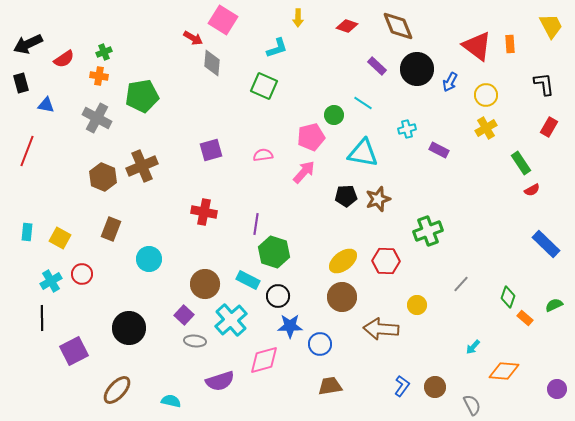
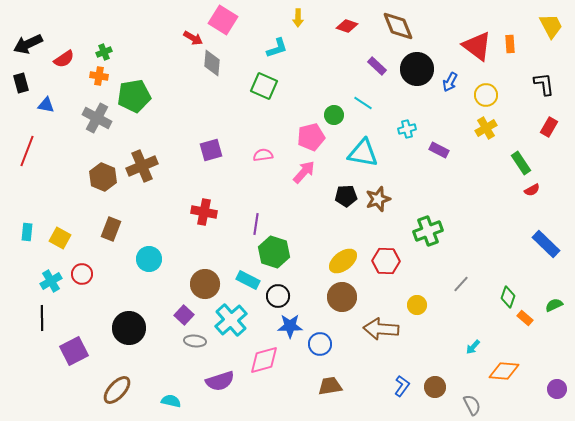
green pentagon at (142, 96): moved 8 px left
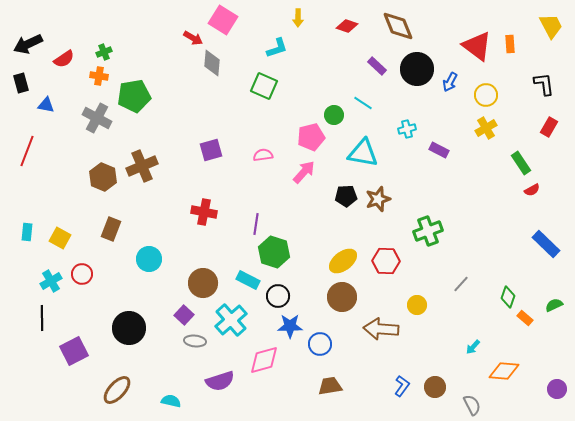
brown circle at (205, 284): moved 2 px left, 1 px up
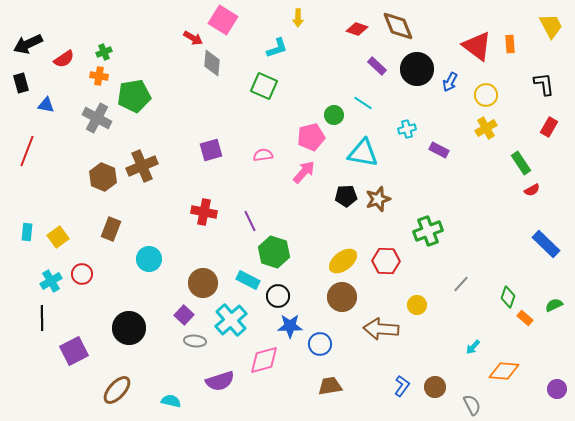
red diamond at (347, 26): moved 10 px right, 3 px down
purple line at (256, 224): moved 6 px left, 3 px up; rotated 35 degrees counterclockwise
yellow square at (60, 238): moved 2 px left, 1 px up; rotated 25 degrees clockwise
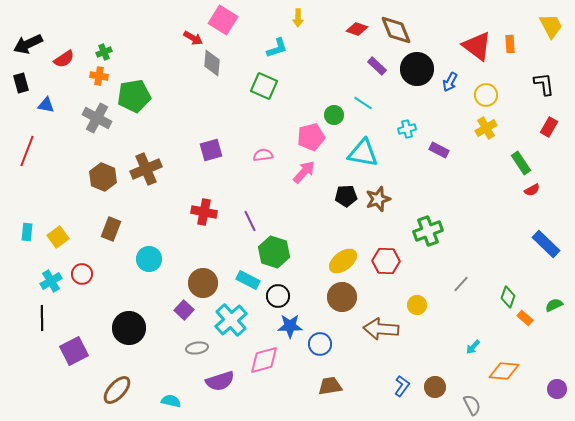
brown diamond at (398, 26): moved 2 px left, 4 px down
brown cross at (142, 166): moved 4 px right, 3 px down
purple square at (184, 315): moved 5 px up
gray ellipse at (195, 341): moved 2 px right, 7 px down; rotated 15 degrees counterclockwise
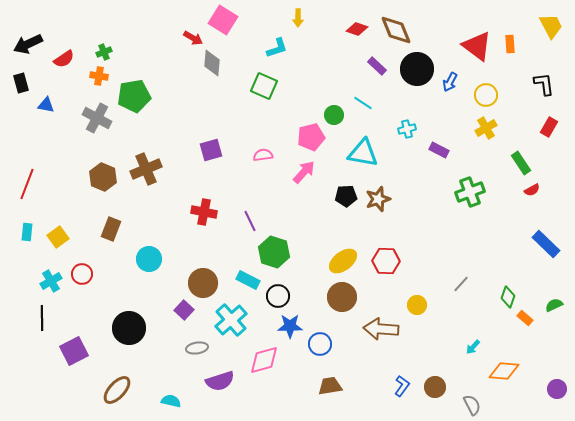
red line at (27, 151): moved 33 px down
green cross at (428, 231): moved 42 px right, 39 px up
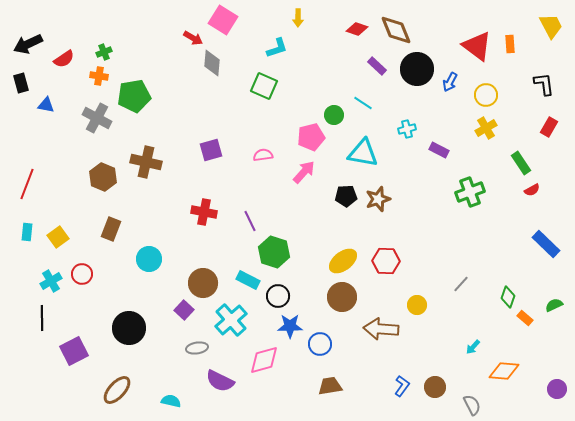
brown cross at (146, 169): moved 7 px up; rotated 36 degrees clockwise
purple semicircle at (220, 381): rotated 44 degrees clockwise
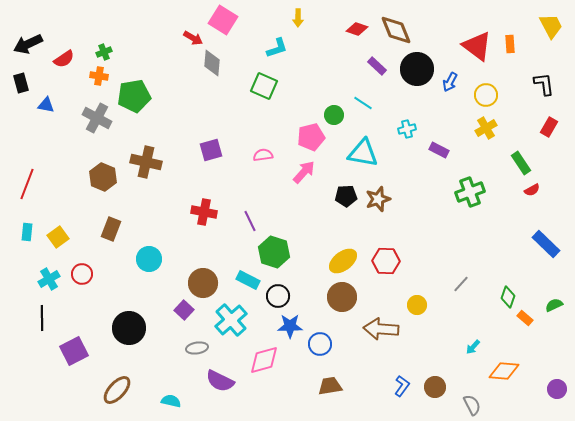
cyan cross at (51, 281): moved 2 px left, 2 px up
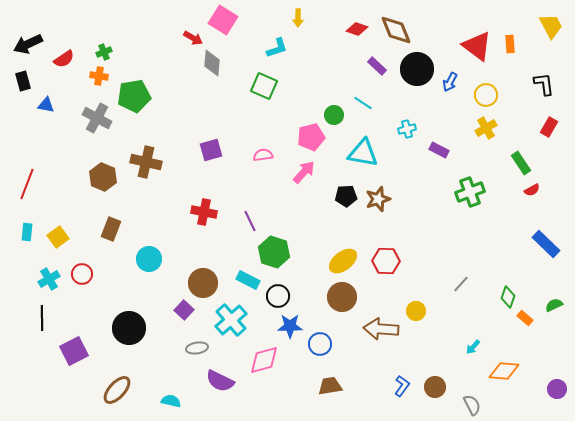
black rectangle at (21, 83): moved 2 px right, 2 px up
yellow circle at (417, 305): moved 1 px left, 6 px down
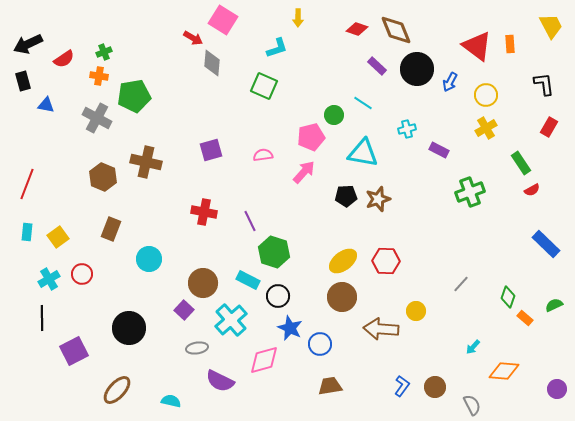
blue star at (290, 326): moved 2 px down; rotated 25 degrees clockwise
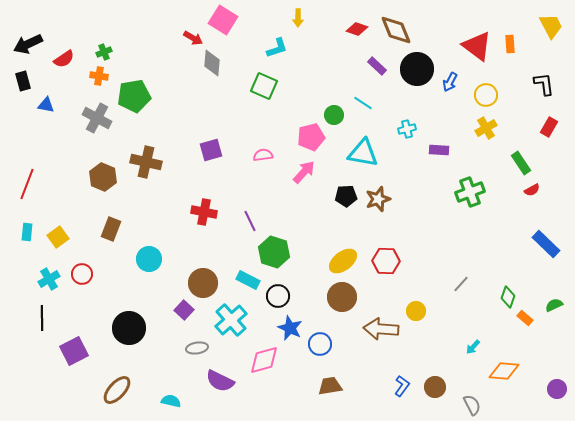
purple rectangle at (439, 150): rotated 24 degrees counterclockwise
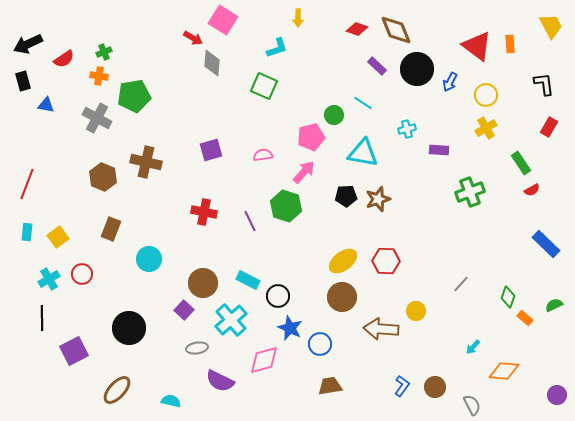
green hexagon at (274, 252): moved 12 px right, 46 px up
purple circle at (557, 389): moved 6 px down
